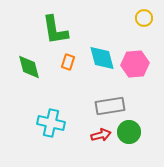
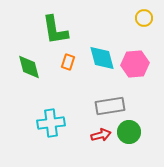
cyan cross: rotated 20 degrees counterclockwise
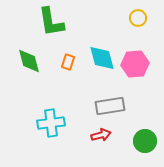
yellow circle: moved 6 px left
green L-shape: moved 4 px left, 8 px up
green diamond: moved 6 px up
green circle: moved 16 px right, 9 px down
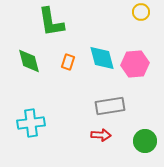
yellow circle: moved 3 px right, 6 px up
cyan cross: moved 20 px left
red arrow: rotated 18 degrees clockwise
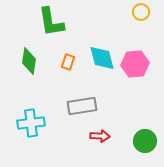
green diamond: rotated 24 degrees clockwise
gray rectangle: moved 28 px left
red arrow: moved 1 px left, 1 px down
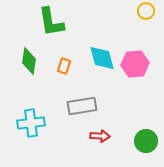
yellow circle: moved 5 px right, 1 px up
orange rectangle: moved 4 px left, 4 px down
green circle: moved 1 px right
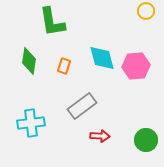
green L-shape: moved 1 px right
pink hexagon: moved 1 px right, 2 px down
gray rectangle: rotated 28 degrees counterclockwise
green circle: moved 1 px up
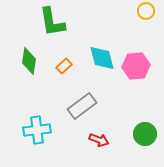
orange rectangle: rotated 28 degrees clockwise
cyan cross: moved 6 px right, 7 px down
red arrow: moved 1 px left, 4 px down; rotated 18 degrees clockwise
green circle: moved 1 px left, 6 px up
